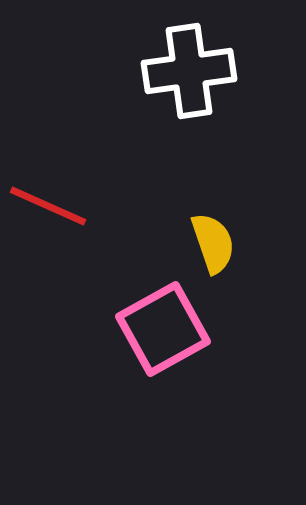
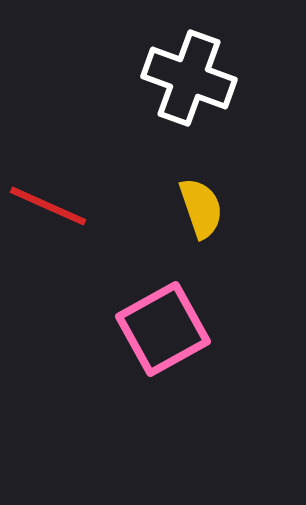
white cross: moved 7 px down; rotated 28 degrees clockwise
yellow semicircle: moved 12 px left, 35 px up
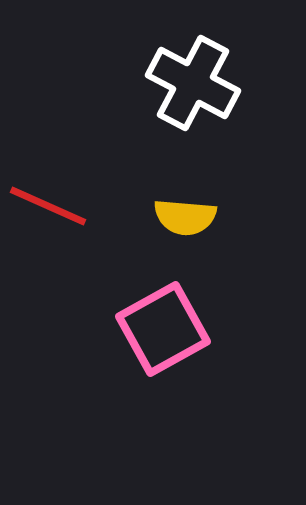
white cross: moved 4 px right, 5 px down; rotated 8 degrees clockwise
yellow semicircle: moved 16 px left, 9 px down; rotated 114 degrees clockwise
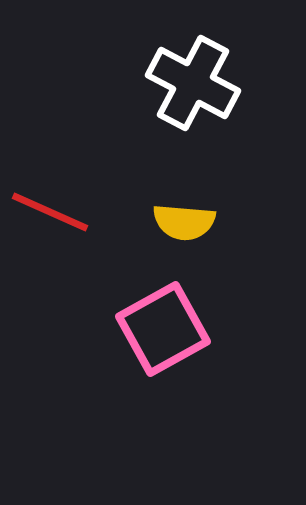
red line: moved 2 px right, 6 px down
yellow semicircle: moved 1 px left, 5 px down
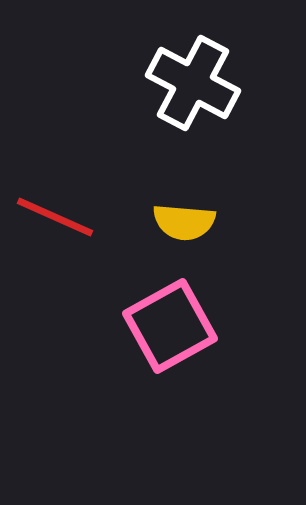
red line: moved 5 px right, 5 px down
pink square: moved 7 px right, 3 px up
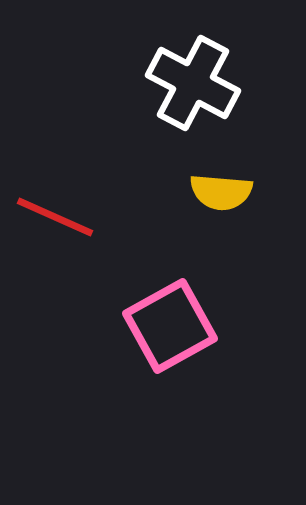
yellow semicircle: moved 37 px right, 30 px up
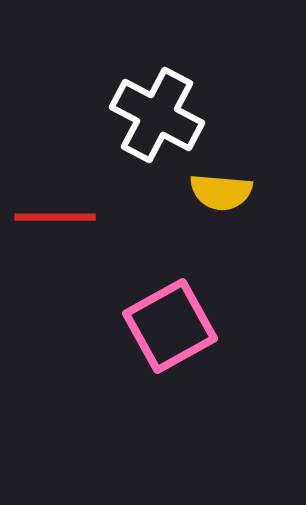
white cross: moved 36 px left, 32 px down
red line: rotated 24 degrees counterclockwise
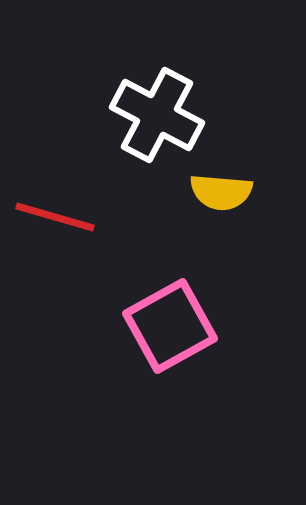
red line: rotated 16 degrees clockwise
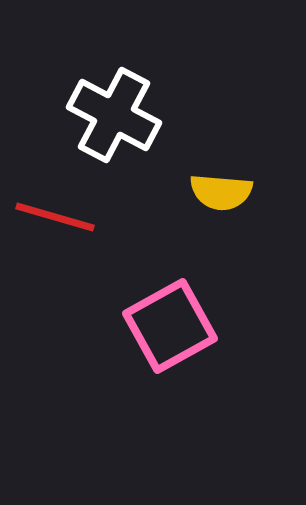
white cross: moved 43 px left
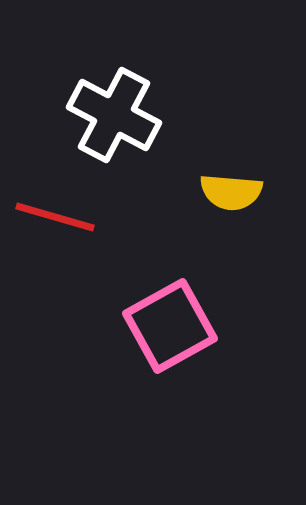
yellow semicircle: moved 10 px right
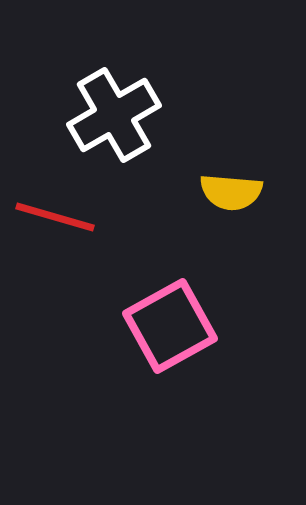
white cross: rotated 32 degrees clockwise
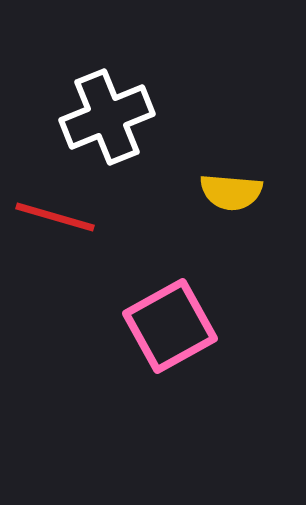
white cross: moved 7 px left, 2 px down; rotated 8 degrees clockwise
